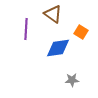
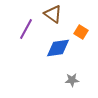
purple line: rotated 25 degrees clockwise
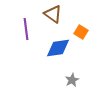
purple line: rotated 35 degrees counterclockwise
gray star: rotated 24 degrees counterclockwise
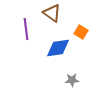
brown triangle: moved 1 px left, 1 px up
gray star: rotated 24 degrees clockwise
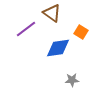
purple line: rotated 60 degrees clockwise
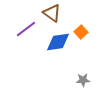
orange square: rotated 16 degrees clockwise
blue diamond: moved 6 px up
gray star: moved 11 px right
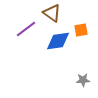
orange square: moved 2 px up; rotated 32 degrees clockwise
blue diamond: moved 1 px up
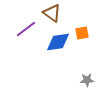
orange square: moved 1 px right, 3 px down
blue diamond: moved 1 px down
gray star: moved 4 px right
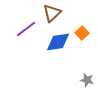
brown triangle: rotated 42 degrees clockwise
orange square: rotated 32 degrees counterclockwise
gray star: rotated 16 degrees clockwise
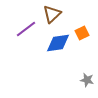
brown triangle: moved 1 px down
orange square: rotated 16 degrees clockwise
blue diamond: moved 1 px down
